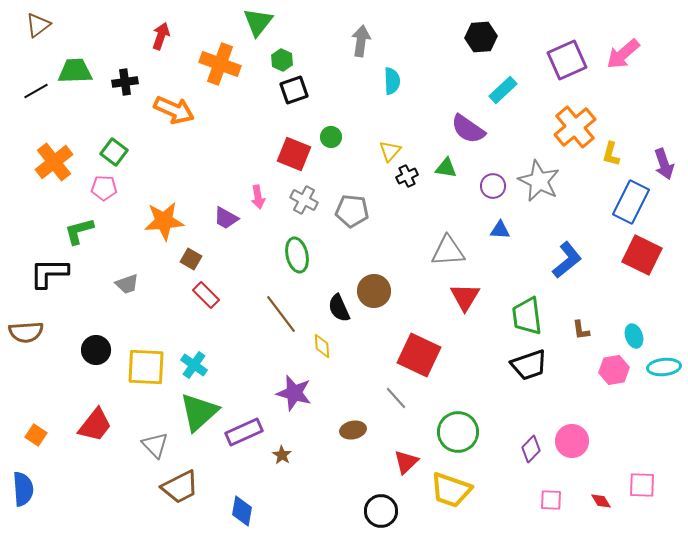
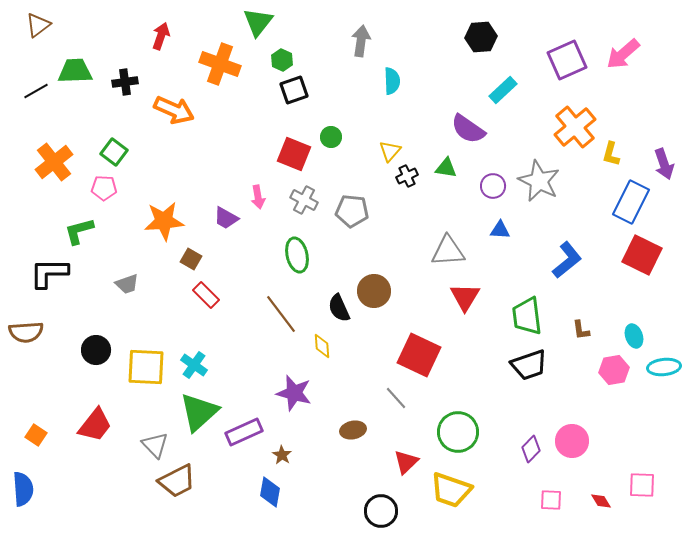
brown trapezoid at (180, 487): moved 3 px left, 6 px up
blue diamond at (242, 511): moved 28 px right, 19 px up
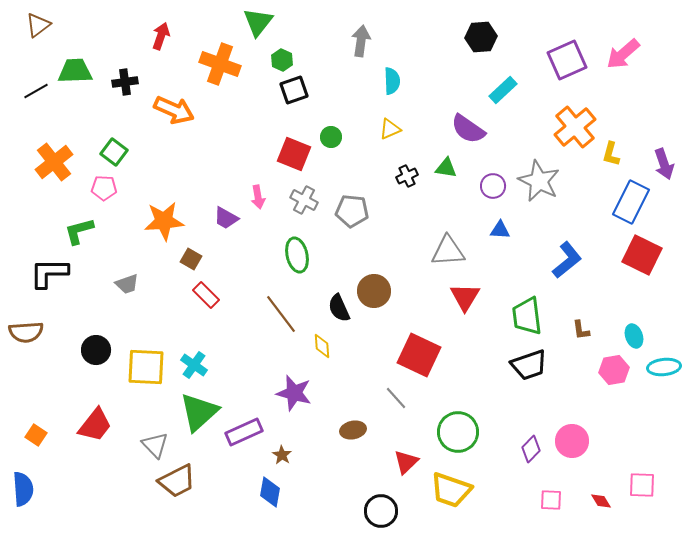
yellow triangle at (390, 151): moved 22 px up; rotated 25 degrees clockwise
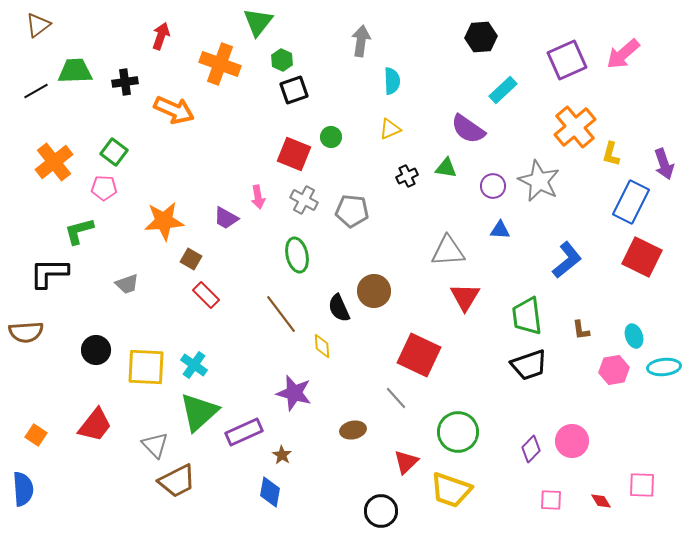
red square at (642, 255): moved 2 px down
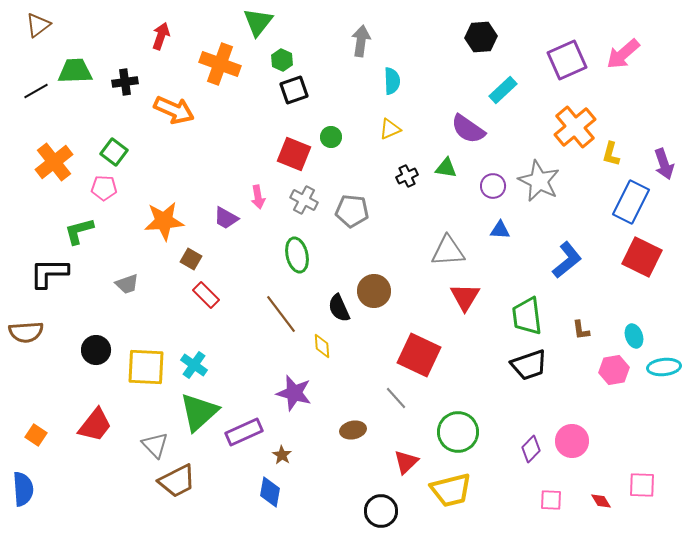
yellow trapezoid at (451, 490): rotated 33 degrees counterclockwise
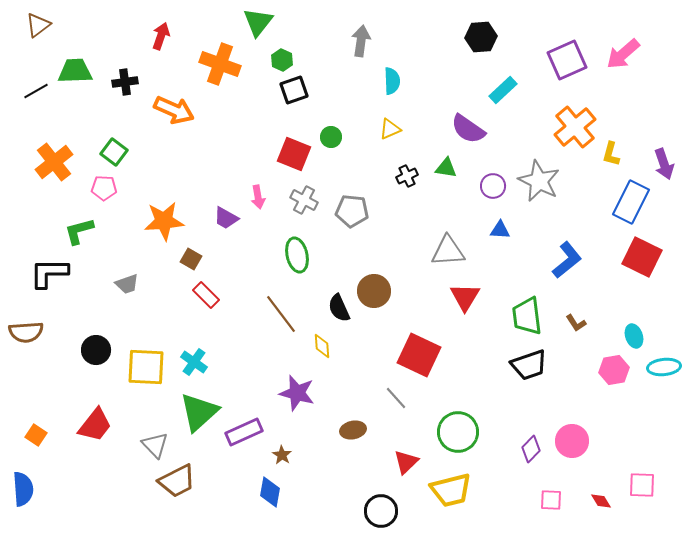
brown L-shape at (581, 330): moved 5 px left, 7 px up; rotated 25 degrees counterclockwise
cyan cross at (194, 365): moved 3 px up
purple star at (294, 393): moved 3 px right
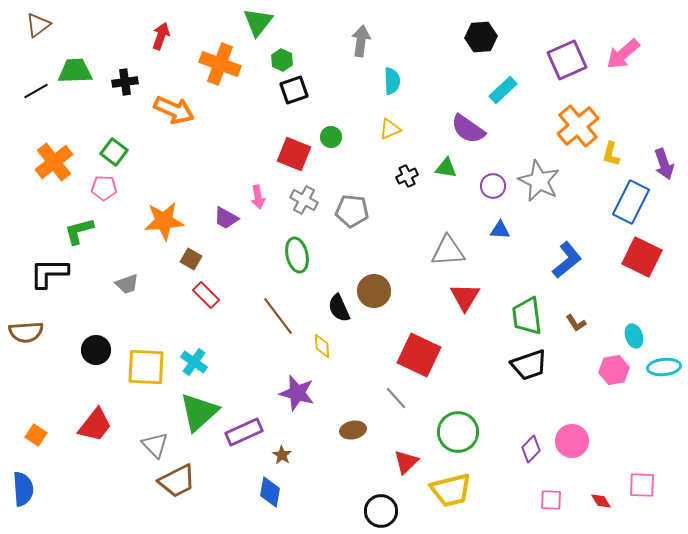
orange cross at (575, 127): moved 3 px right, 1 px up
brown line at (281, 314): moved 3 px left, 2 px down
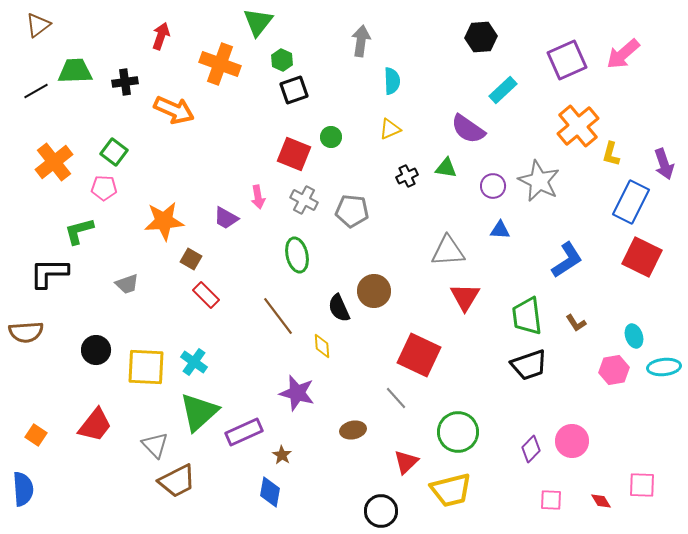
blue L-shape at (567, 260): rotated 6 degrees clockwise
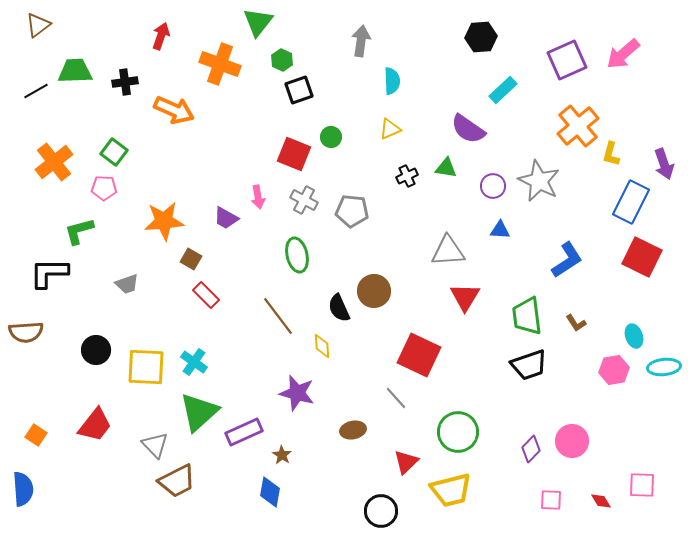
black square at (294, 90): moved 5 px right
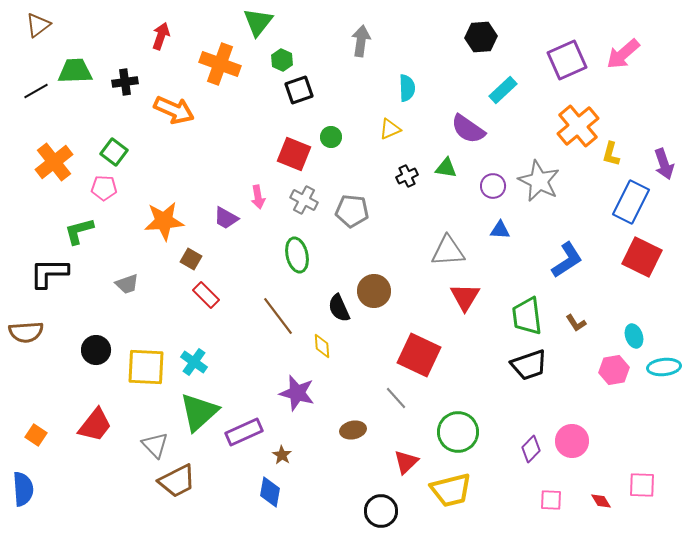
cyan semicircle at (392, 81): moved 15 px right, 7 px down
